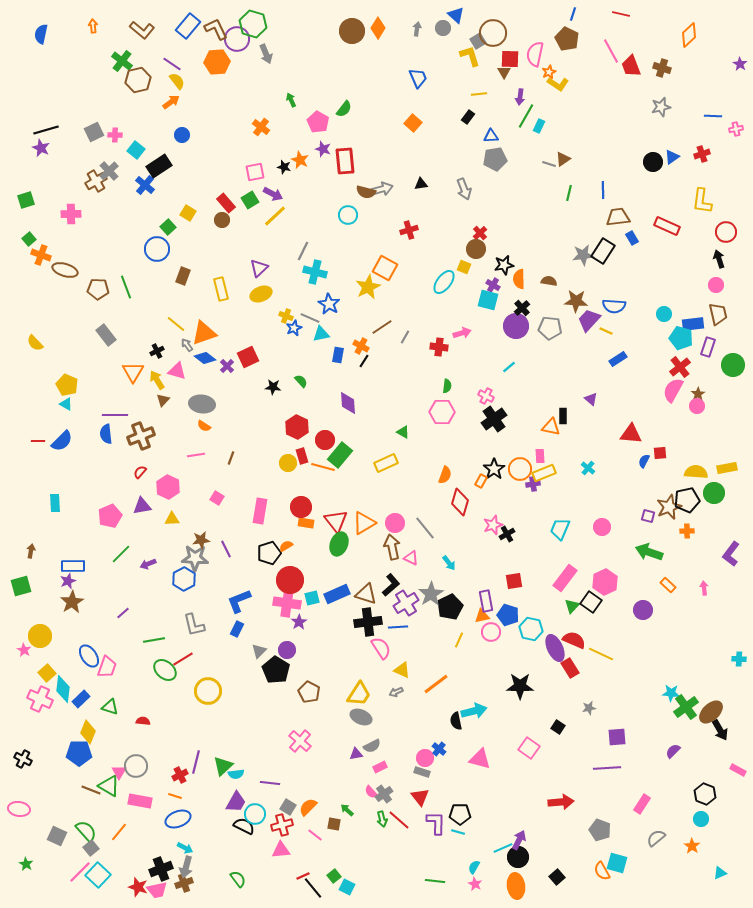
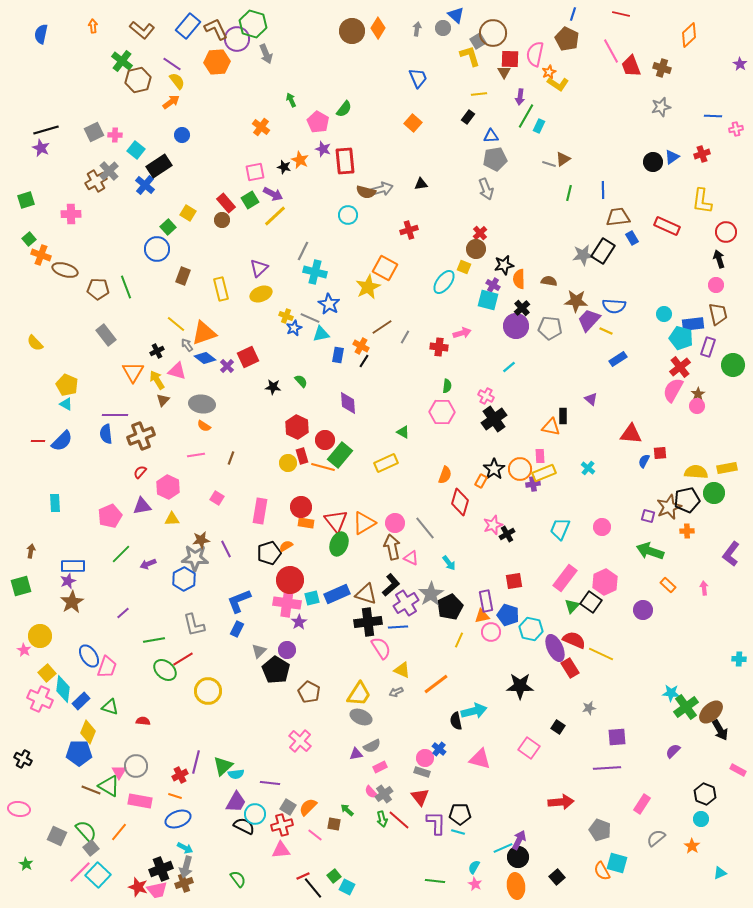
gray arrow at (464, 189): moved 22 px right
green arrow at (649, 552): moved 1 px right, 1 px up
blue rectangle at (81, 699): moved 2 px down
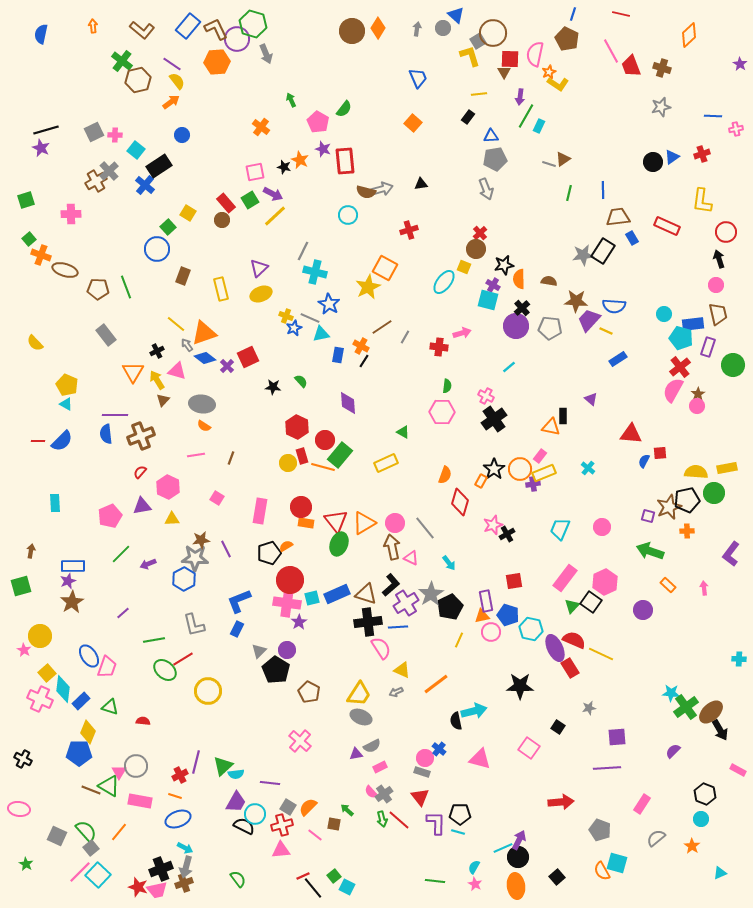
pink rectangle at (540, 456): rotated 40 degrees clockwise
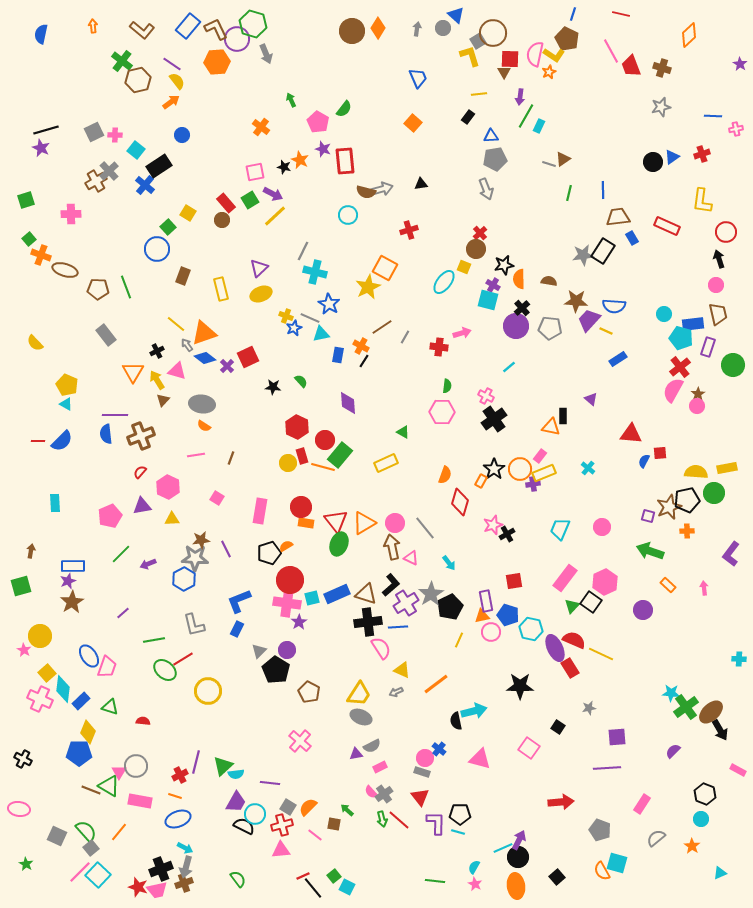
yellow L-shape at (558, 84): moved 4 px left, 29 px up
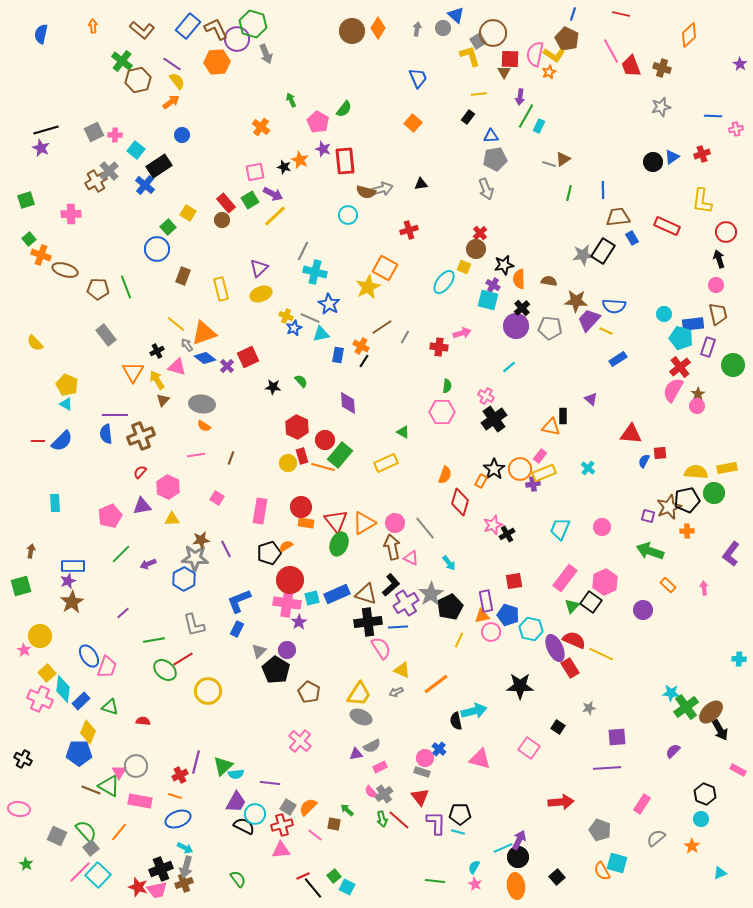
pink triangle at (177, 371): moved 4 px up
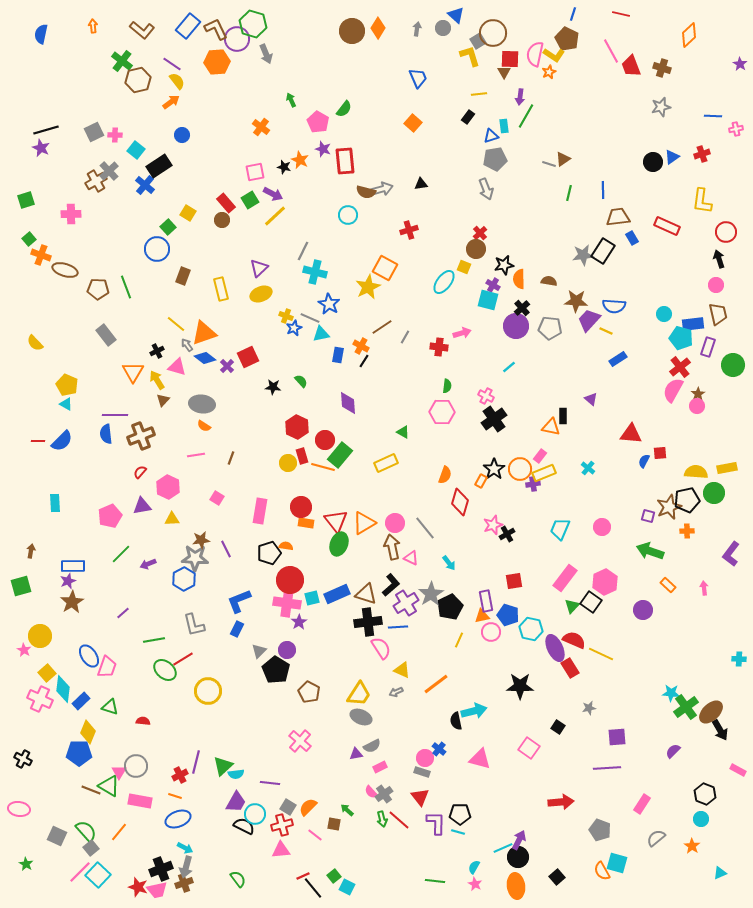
cyan rectangle at (539, 126): moved 35 px left; rotated 32 degrees counterclockwise
blue triangle at (491, 136): rotated 14 degrees counterclockwise
orange semicircle at (286, 546): rotated 40 degrees clockwise
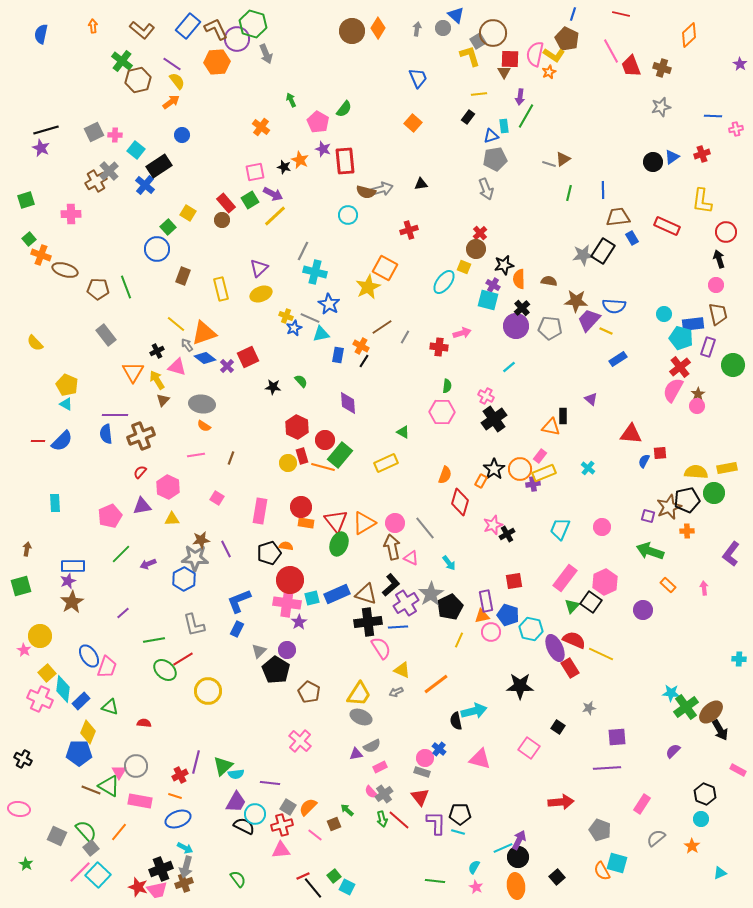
brown arrow at (31, 551): moved 4 px left, 2 px up
red semicircle at (143, 721): moved 1 px right, 2 px down
brown square at (334, 824): rotated 32 degrees counterclockwise
pink star at (475, 884): moved 1 px right, 3 px down
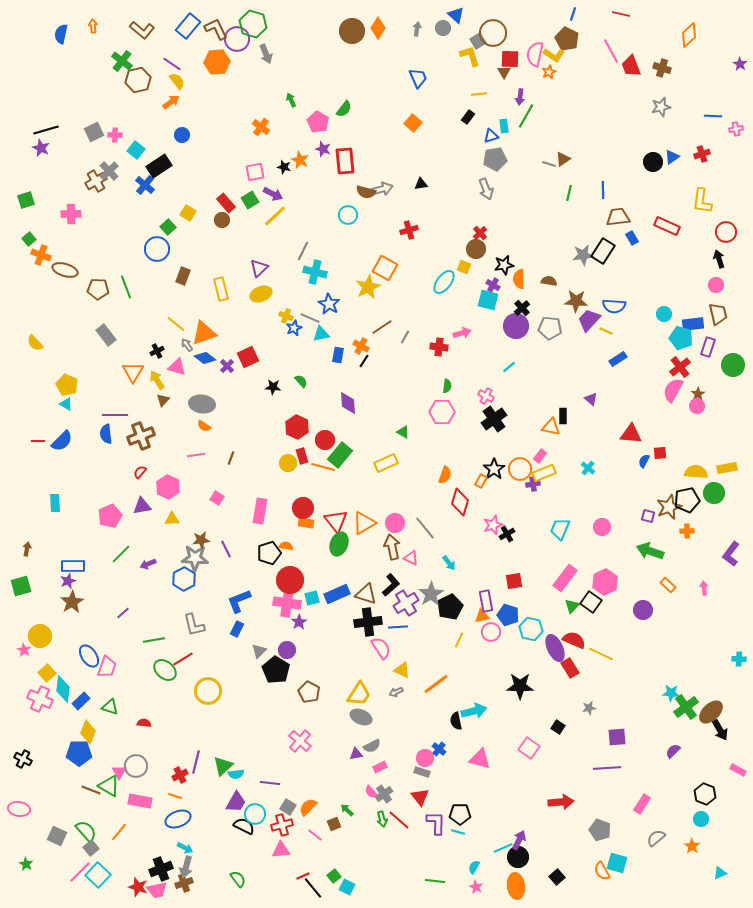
blue semicircle at (41, 34): moved 20 px right
red circle at (301, 507): moved 2 px right, 1 px down
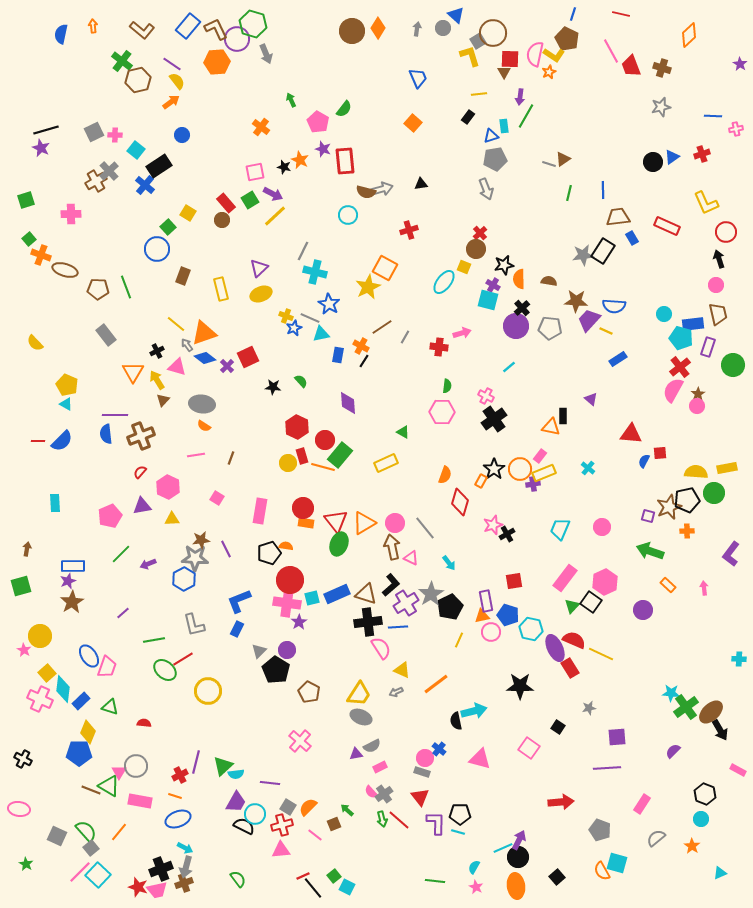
yellow L-shape at (702, 201): moved 4 px right, 2 px down; rotated 32 degrees counterclockwise
